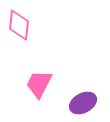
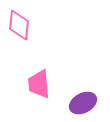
pink trapezoid: rotated 32 degrees counterclockwise
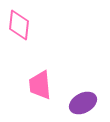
pink trapezoid: moved 1 px right, 1 px down
